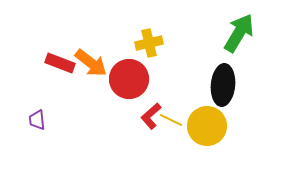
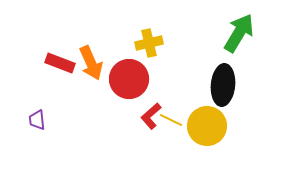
orange arrow: rotated 28 degrees clockwise
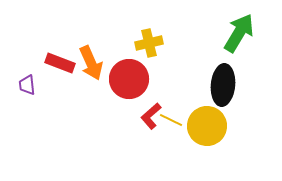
purple trapezoid: moved 10 px left, 35 px up
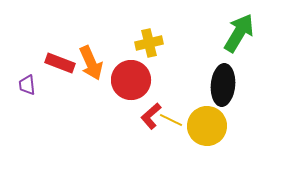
red circle: moved 2 px right, 1 px down
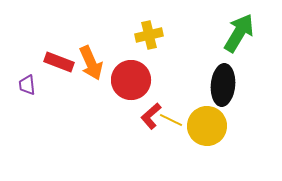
yellow cross: moved 8 px up
red rectangle: moved 1 px left, 1 px up
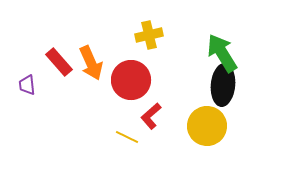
green arrow: moved 17 px left, 20 px down; rotated 63 degrees counterclockwise
red rectangle: rotated 28 degrees clockwise
yellow line: moved 44 px left, 17 px down
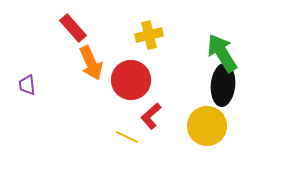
red rectangle: moved 14 px right, 34 px up
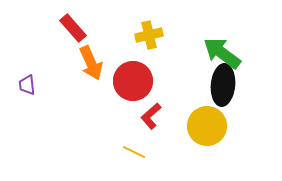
green arrow: rotated 21 degrees counterclockwise
red circle: moved 2 px right, 1 px down
yellow line: moved 7 px right, 15 px down
